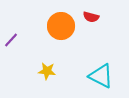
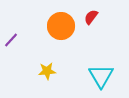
red semicircle: rotated 112 degrees clockwise
yellow star: rotated 12 degrees counterclockwise
cyan triangle: rotated 32 degrees clockwise
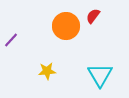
red semicircle: moved 2 px right, 1 px up
orange circle: moved 5 px right
cyan triangle: moved 1 px left, 1 px up
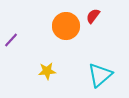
cyan triangle: rotated 20 degrees clockwise
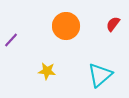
red semicircle: moved 20 px right, 8 px down
yellow star: rotated 12 degrees clockwise
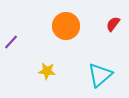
purple line: moved 2 px down
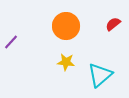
red semicircle: rotated 14 degrees clockwise
yellow star: moved 19 px right, 9 px up
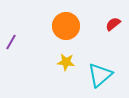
purple line: rotated 14 degrees counterclockwise
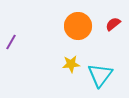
orange circle: moved 12 px right
yellow star: moved 5 px right, 2 px down; rotated 12 degrees counterclockwise
cyan triangle: rotated 12 degrees counterclockwise
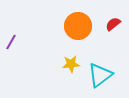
cyan triangle: rotated 16 degrees clockwise
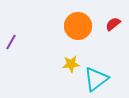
cyan triangle: moved 4 px left, 4 px down
